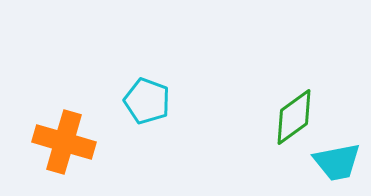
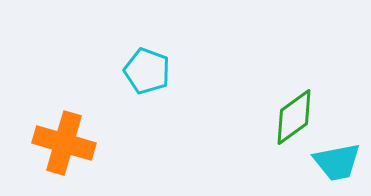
cyan pentagon: moved 30 px up
orange cross: moved 1 px down
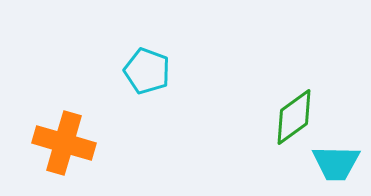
cyan trapezoid: moved 1 px left, 1 px down; rotated 12 degrees clockwise
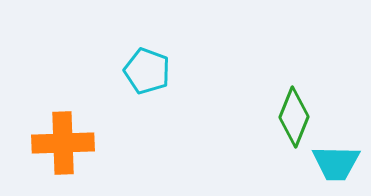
green diamond: rotated 32 degrees counterclockwise
orange cross: moved 1 px left; rotated 18 degrees counterclockwise
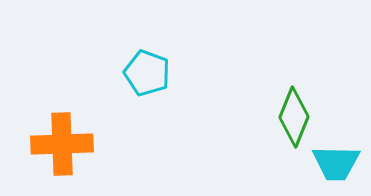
cyan pentagon: moved 2 px down
orange cross: moved 1 px left, 1 px down
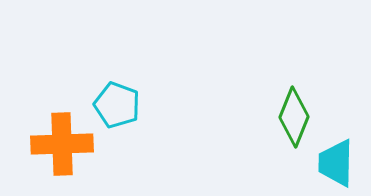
cyan pentagon: moved 30 px left, 32 px down
cyan trapezoid: rotated 90 degrees clockwise
